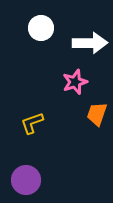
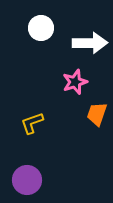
purple circle: moved 1 px right
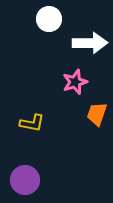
white circle: moved 8 px right, 9 px up
yellow L-shape: rotated 150 degrees counterclockwise
purple circle: moved 2 px left
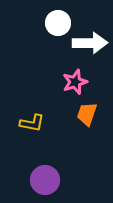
white circle: moved 9 px right, 4 px down
orange trapezoid: moved 10 px left
purple circle: moved 20 px right
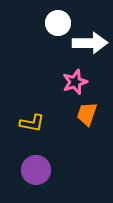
purple circle: moved 9 px left, 10 px up
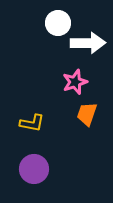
white arrow: moved 2 px left
purple circle: moved 2 px left, 1 px up
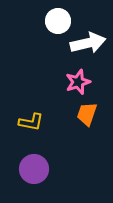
white circle: moved 2 px up
white arrow: rotated 12 degrees counterclockwise
pink star: moved 3 px right
yellow L-shape: moved 1 px left, 1 px up
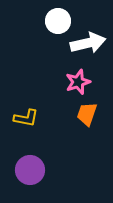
yellow L-shape: moved 5 px left, 4 px up
purple circle: moved 4 px left, 1 px down
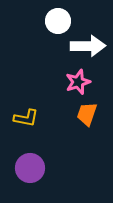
white arrow: moved 3 px down; rotated 12 degrees clockwise
purple circle: moved 2 px up
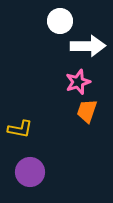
white circle: moved 2 px right
orange trapezoid: moved 3 px up
yellow L-shape: moved 6 px left, 11 px down
purple circle: moved 4 px down
